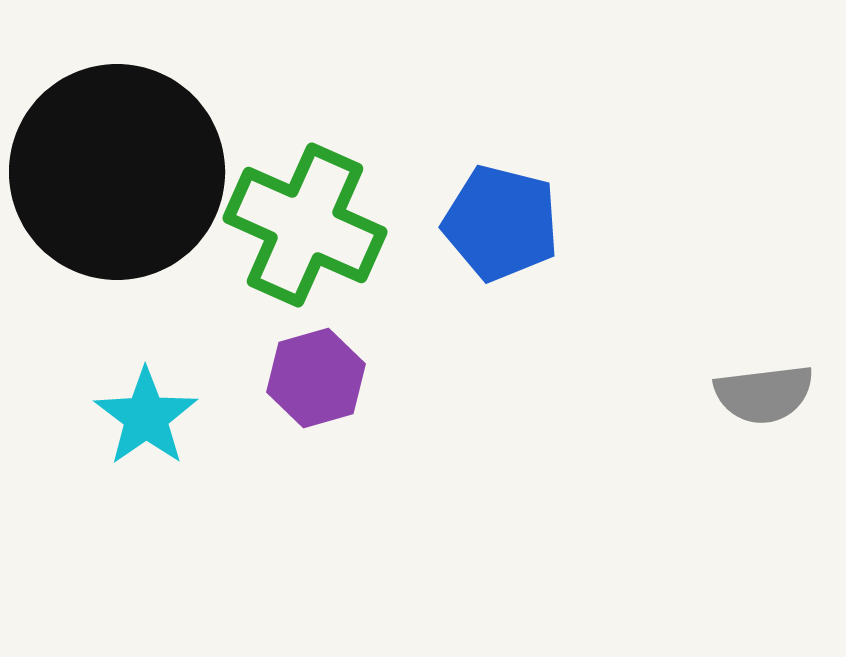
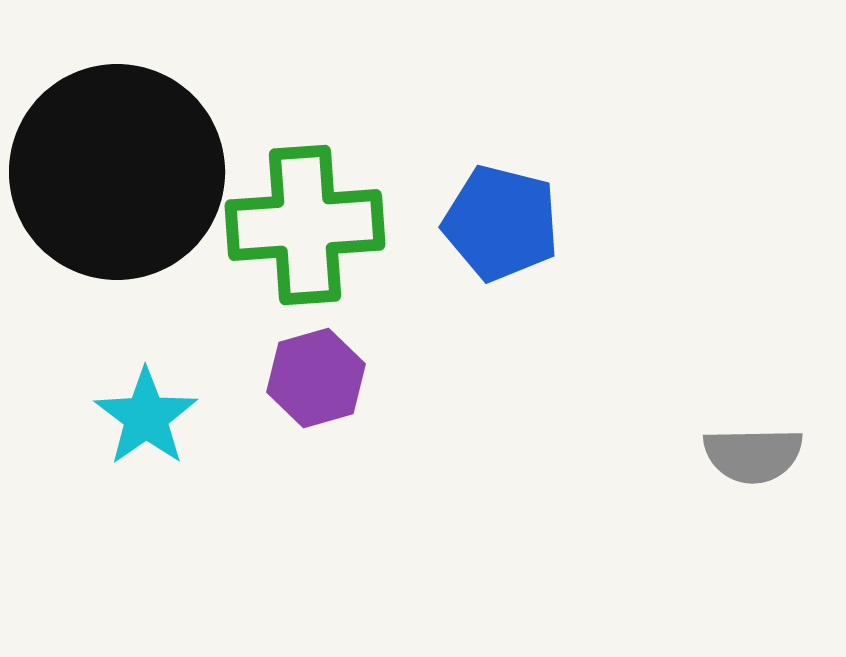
green cross: rotated 28 degrees counterclockwise
gray semicircle: moved 11 px left, 61 px down; rotated 6 degrees clockwise
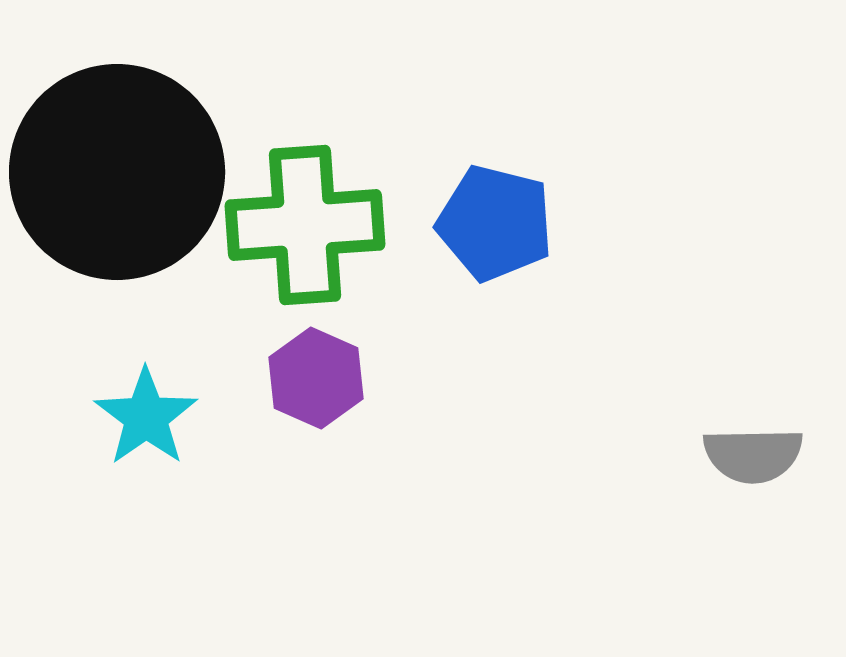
blue pentagon: moved 6 px left
purple hexagon: rotated 20 degrees counterclockwise
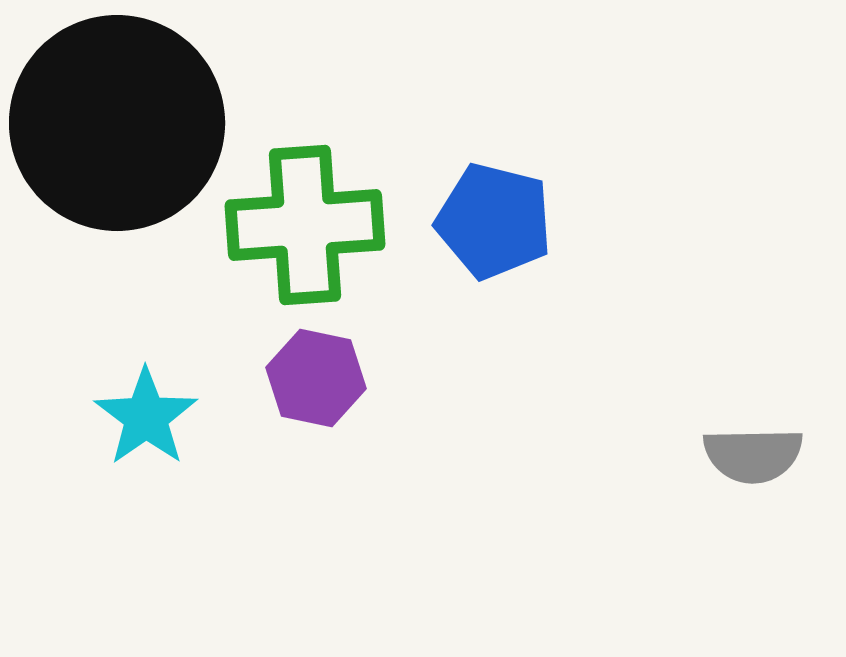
black circle: moved 49 px up
blue pentagon: moved 1 px left, 2 px up
purple hexagon: rotated 12 degrees counterclockwise
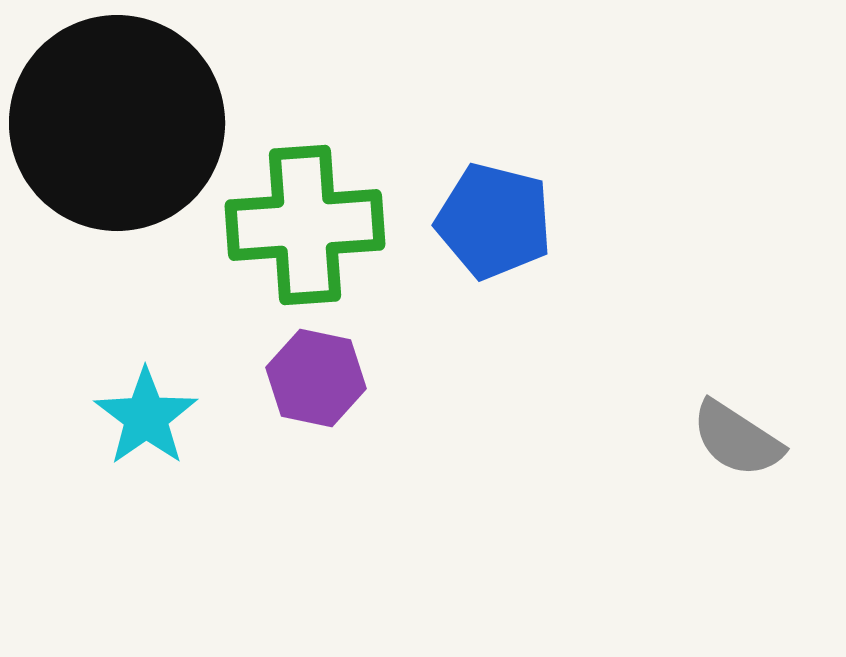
gray semicircle: moved 16 px left, 16 px up; rotated 34 degrees clockwise
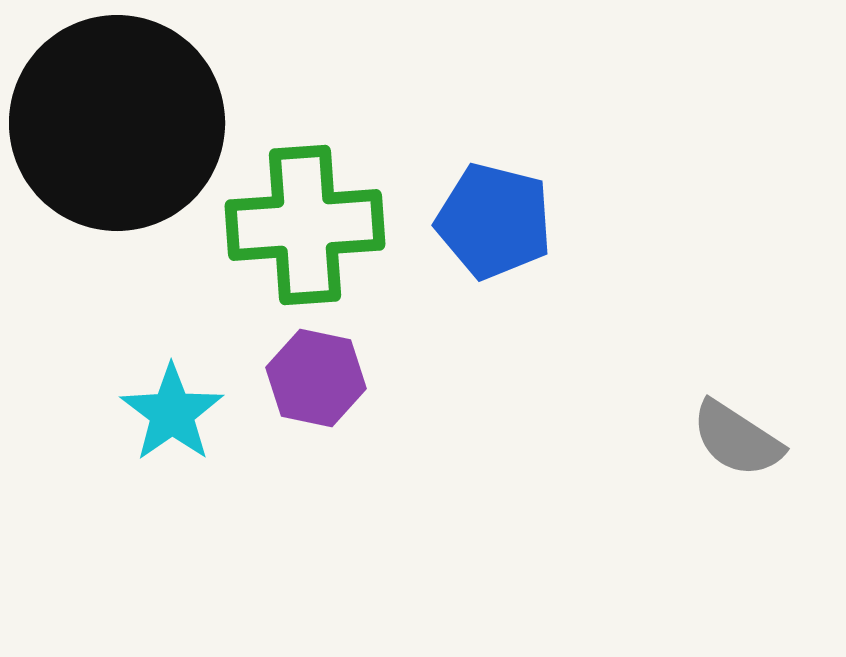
cyan star: moved 26 px right, 4 px up
